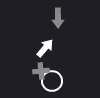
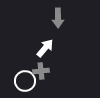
white circle: moved 27 px left
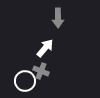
gray cross: rotated 28 degrees clockwise
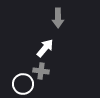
gray cross: rotated 14 degrees counterclockwise
white circle: moved 2 px left, 3 px down
